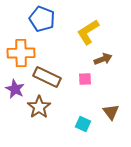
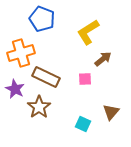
orange cross: rotated 16 degrees counterclockwise
brown arrow: rotated 18 degrees counterclockwise
brown rectangle: moved 1 px left
brown triangle: rotated 18 degrees clockwise
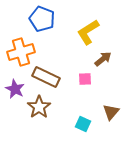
orange cross: moved 1 px up
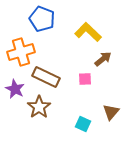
yellow L-shape: rotated 76 degrees clockwise
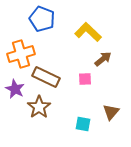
orange cross: moved 2 px down
cyan square: rotated 14 degrees counterclockwise
